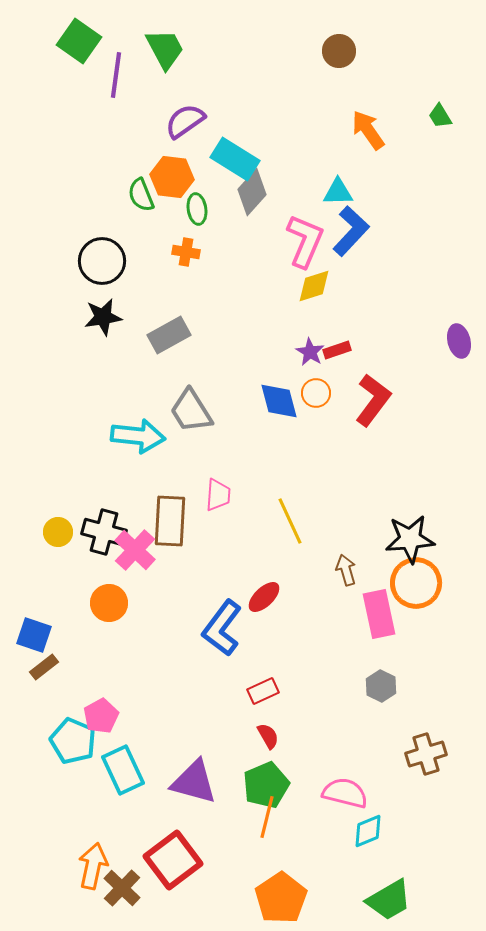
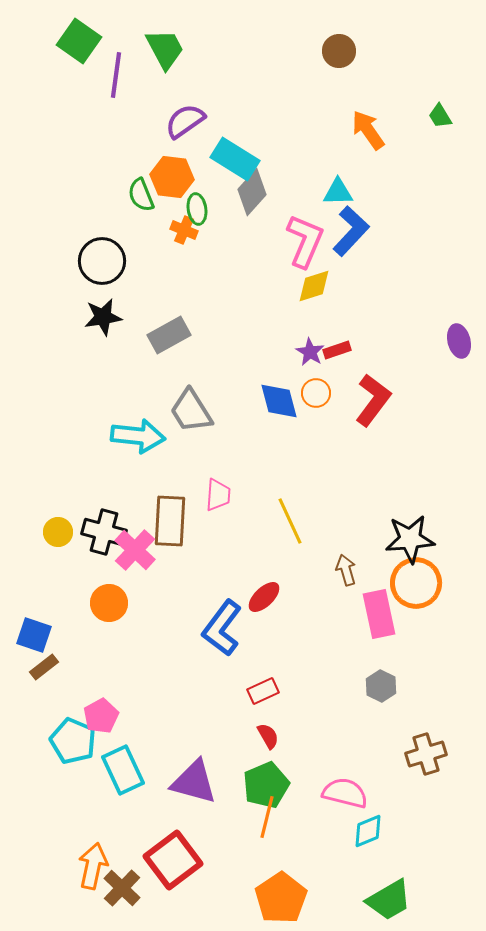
orange cross at (186, 252): moved 2 px left, 22 px up; rotated 12 degrees clockwise
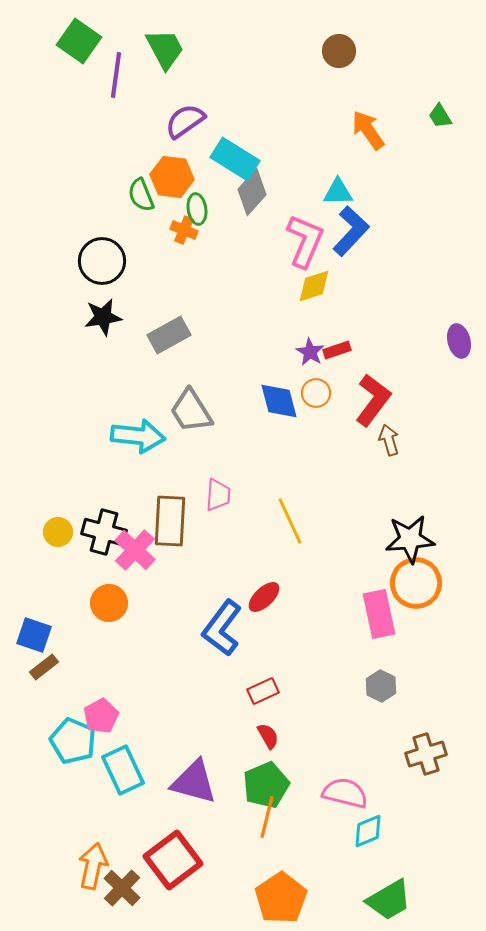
brown arrow at (346, 570): moved 43 px right, 130 px up
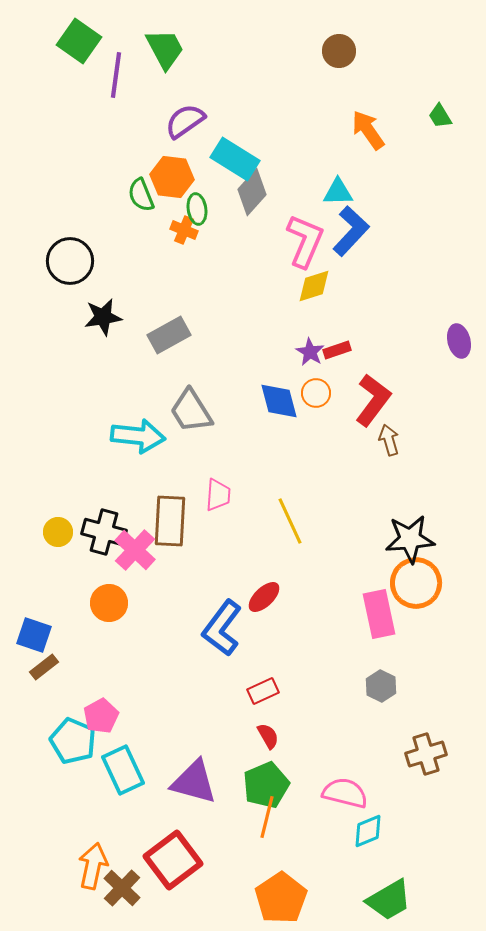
black circle at (102, 261): moved 32 px left
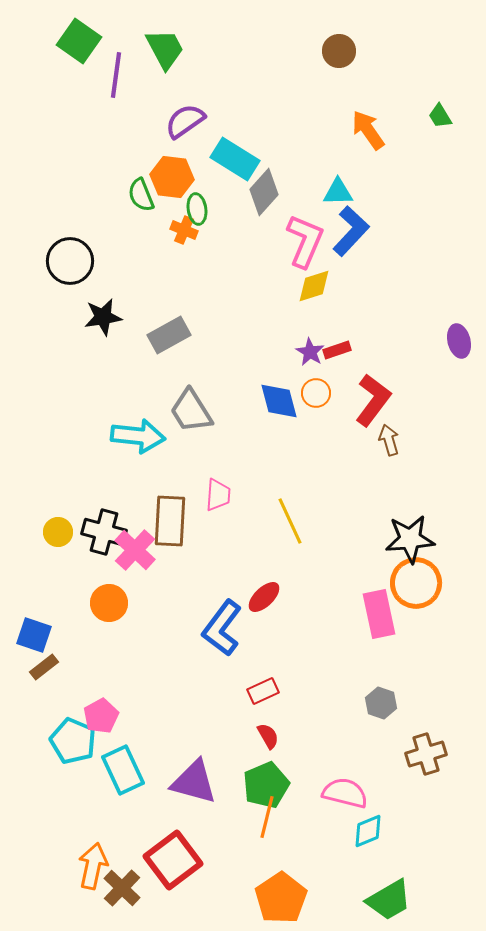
gray diamond at (252, 192): moved 12 px right
gray hexagon at (381, 686): moved 17 px down; rotated 8 degrees counterclockwise
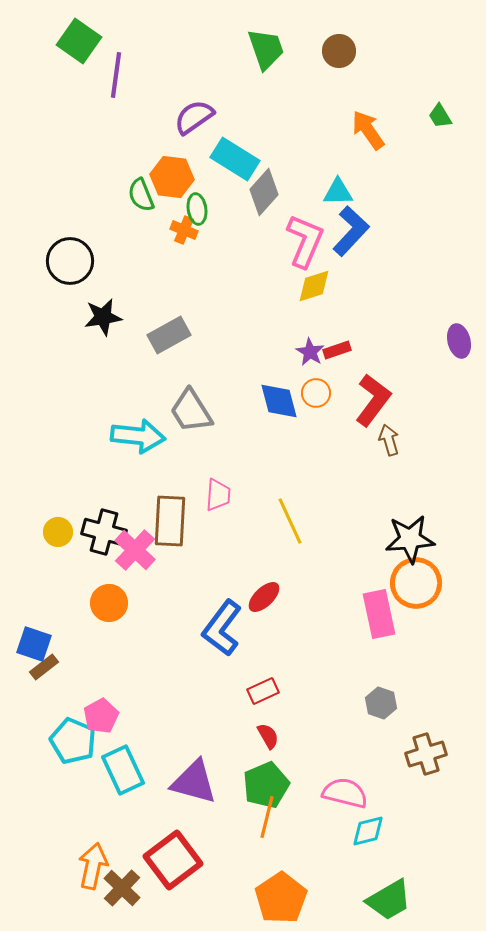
green trapezoid at (165, 49): moved 101 px right; rotated 9 degrees clockwise
purple semicircle at (185, 121): moved 9 px right, 4 px up
blue square at (34, 635): moved 9 px down
cyan diamond at (368, 831): rotated 9 degrees clockwise
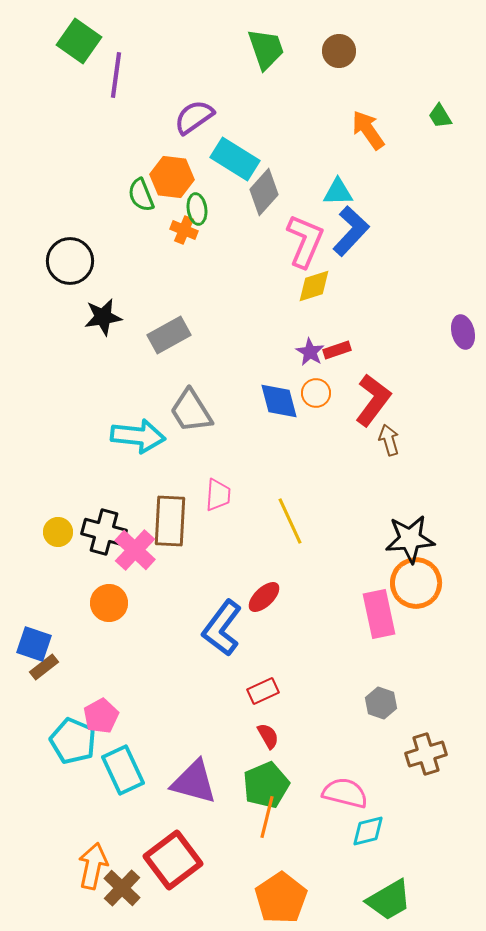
purple ellipse at (459, 341): moved 4 px right, 9 px up
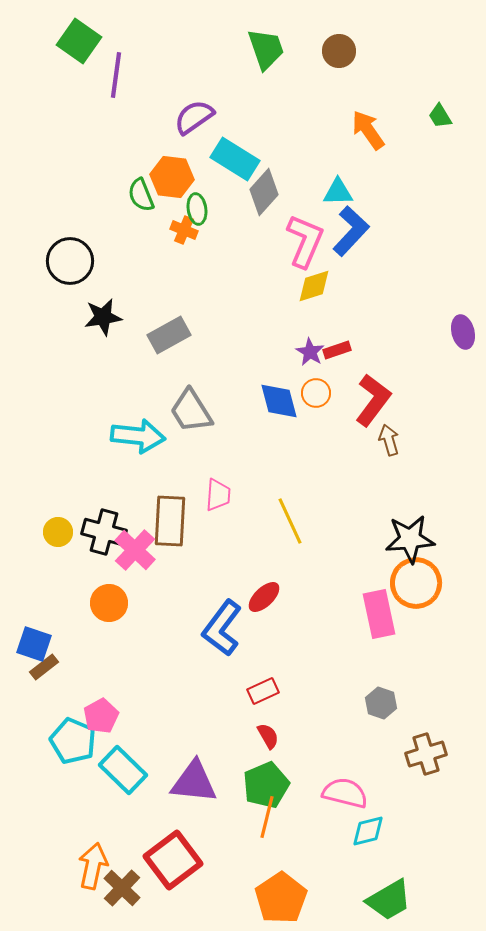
cyan rectangle at (123, 770): rotated 21 degrees counterclockwise
purple triangle at (194, 782): rotated 9 degrees counterclockwise
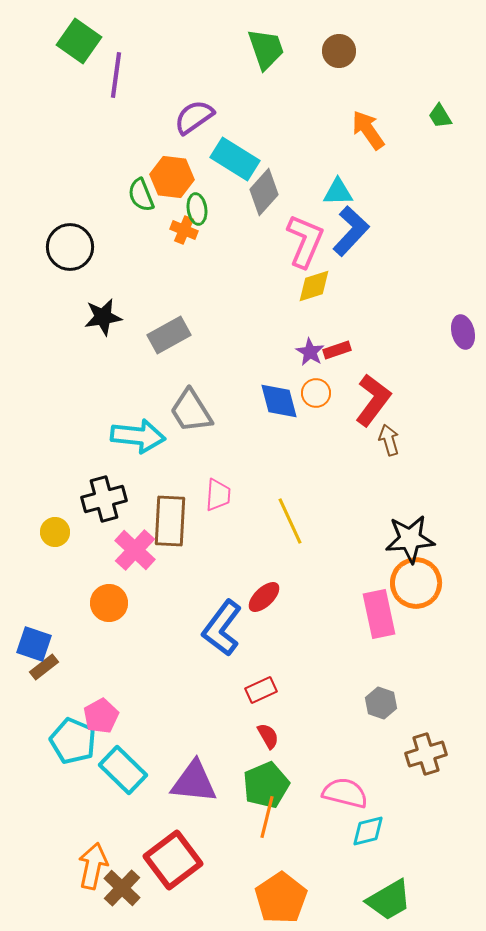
black circle at (70, 261): moved 14 px up
yellow circle at (58, 532): moved 3 px left
black cross at (104, 532): moved 33 px up; rotated 30 degrees counterclockwise
red rectangle at (263, 691): moved 2 px left, 1 px up
